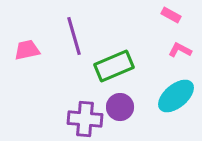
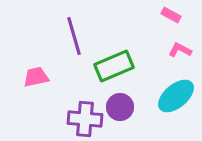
pink trapezoid: moved 9 px right, 27 px down
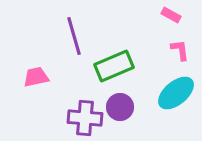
pink L-shape: rotated 55 degrees clockwise
cyan ellipse: moved 3 px up
purple cross: moved 1 px up
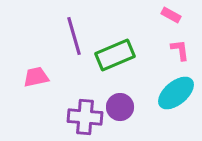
green rectangle: moved 1 px right, 11 px up
purple cross: moved 1 px up
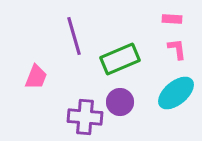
pink rectangle: moved 1 px right, 4 px down; rotated 24 degrees counterclockwise
pink L-shape: moved 3 px left, 1 px up
green rectangle: moved 5 px right, 4 px down
pink trapezoid: rotated 124 degrees clockwise
purple circle: moved 5 px up
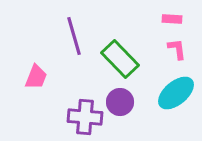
green rectangle: rotated 69 degrees clockwise
